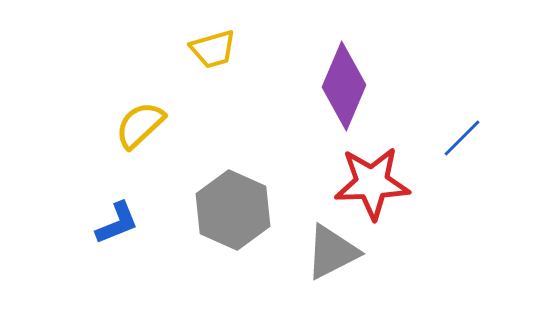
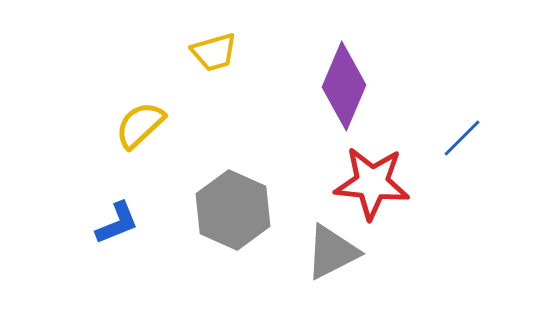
yellow trapezoid: moved 1 px right, 3 px down
red star: rotated 8 degrees clockwise
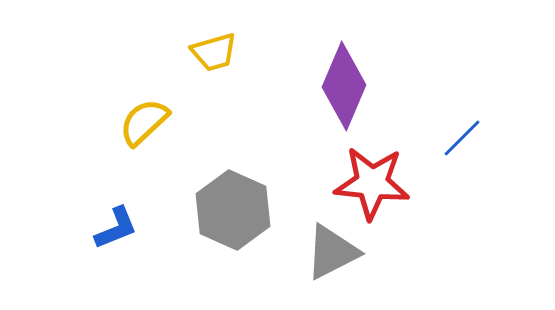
yellow semicircle: moved 4 px right, 3 px up
blue L-shape: moved 1 px left, 5 px down
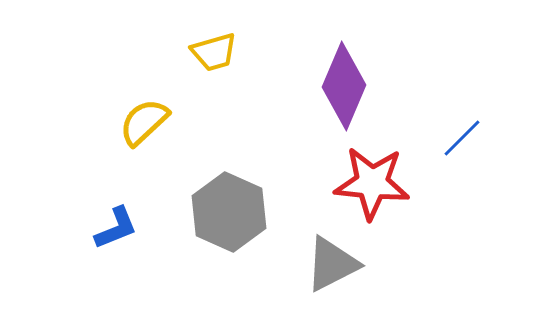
gray hexagon: moved 4 px left, 2 px down
gray triangle: moved 12 px down
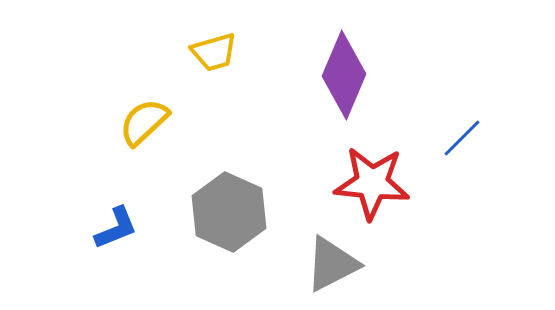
purple diamond: moved 11 px up
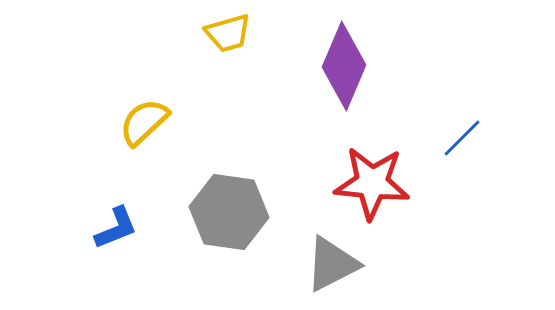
yellow trapezoid: moved 14 px right, 19 px up
purple diamond: moved 9 px up
gray hexagon: rotated 16 degrees counterclockwise
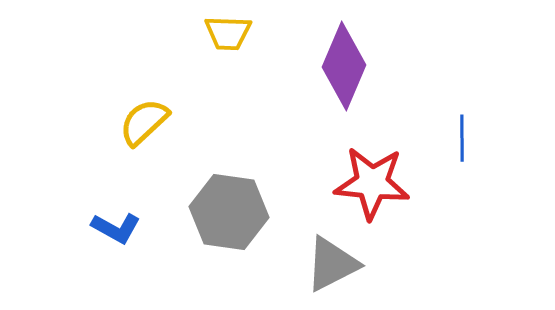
yellow trapezoid: rotated 18 degrees clockwise
blue line: rotated 45 degrees counterclockwise
blue L-shape: rotated 51 degrees clockwise
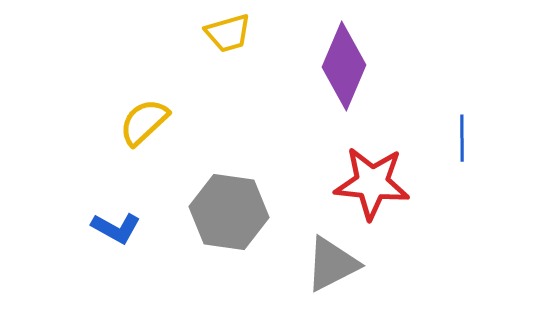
yellow trapezoid: rotated 18 degrees counterclockwise
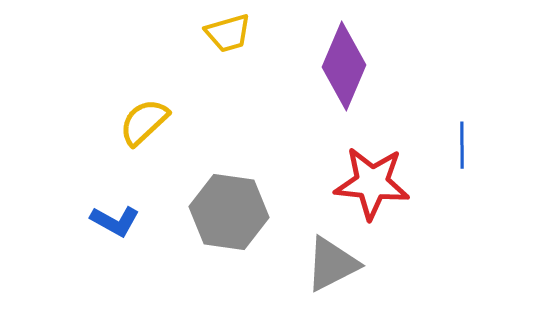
blue line: moved 7 px down
blue L-shape: moved 1 px left, 7 px up
